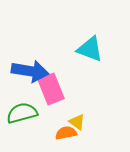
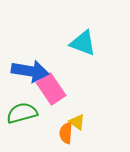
cyan triangle: moved 7 px left, 6 px up
pink rectangle: rotated 12 degrees counterclockwise
orange semicircle: rotated 75 degrees counterclockwise
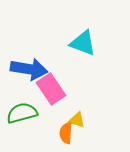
blue arrow: moved 1 px left, 2 px up
yellow triangle: moved 2 px up; rotated 18 degrees counterclockwise
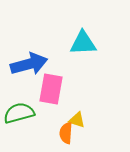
cyan triangle: rotated 24 degrees counterclockwise
blue arrow: moved 5 px up; rotated 24 degrees counterclockwise
pink rectangle: rotated 44 degrees clockwise
green semicircle: moved 3 px left
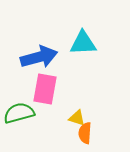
blue arrow: moved 10 px right, 7 px up
pink rectangle: moved 6 px left
yellow triangle: moved 2 px up
orange semicircle: moved 19 px right
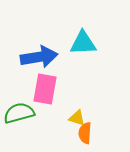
blue arrow: rotated 6 degrees clockwise
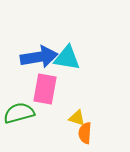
cyan triangle: moved 16 px left, 15 px down; rotated 12 degrees clockwise
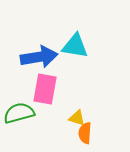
cyan triangle: moved 8 px right, 12 px up
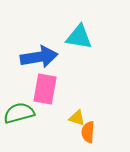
cyan triangle: moved 4 px right, 9 px up
orange semicircle: moved 3 px right, 1 px up
